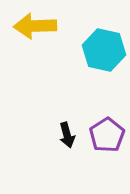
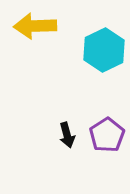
cyan hexagon: rotated 21 degrees clockwise
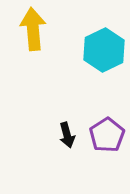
yellow arrow: moved 2 px left, 3 px down; rotated 87 degrees clockwise
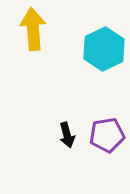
cyan hexagon: moved 1 px up
purple pentagon: rotated 24 degrees clockwise
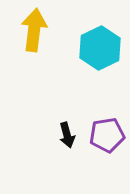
yellow arrow: moved 1 px right, 1 px down; rotated 12 degrees clockwise
cyan hexagon: moved 4 px left, 1 px up
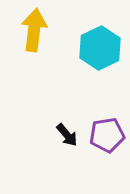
black arrow: rotated 25 degrees counterclockwise
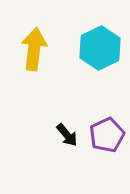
yellow arrow: moved 19 px down
purple pentagon: rotated 16 degrees counterclockwise
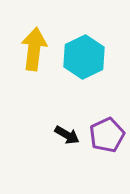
cyan hexagon: moved 16 px left, 9 px down
black arrow: rotated 20 degrees counterclockwise
